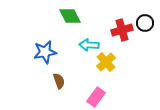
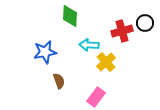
green diamond: rotated 30 degrees clockwise
red cross: moved 1 px down
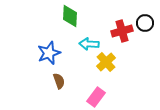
cyan arrow: moved 1 px up
blue star: moved 4 px right, 1 px down; rotated 10 degrees counterclockwise
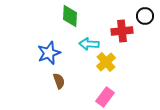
black circle: moved 7 px up
red cross: rotated 10 degrees clockwise
pink rectangle: moved 9 px right
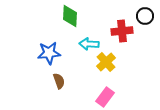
blue star: rotated 15 degrees clockwise
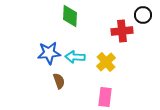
black circle: moved 2 px left, 1 px up
cyan arrow: moved 14 px left, 13 px down
pink rectangle: rotated 30 degrees counterclockwise
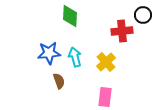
cyan arrow: rotated 72 degrees clockwise
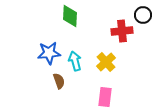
cyan arrow: moved 4 px down
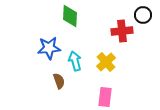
blue star: moved 5 px up
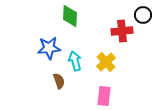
pink rectangle: moved 1 px left, 1 px up
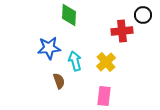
green diamond: moved 1 px left, 1 px up
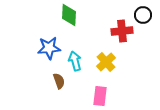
pink rectangle: moved 4 px left
